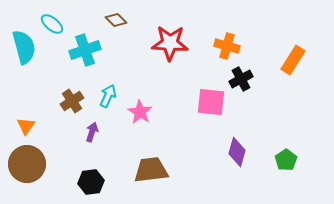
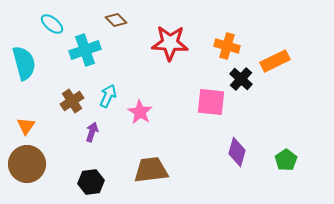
cyan semicircle: moved 16 px down
orange rectangle: moved 18 px left, 1 px down; rotated 32 degrees clockwise
black cross: rotated 20 degrees counterclockwise
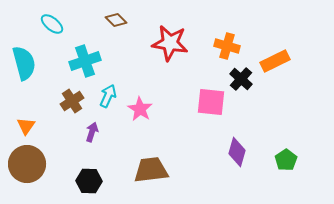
red star: rotated 6 degrees clockwise
cyan cross: moved 11 px down
pink star: moved 3 px up
black hexagon: moved 2 px left, 1 px up; rotated 10 degrees clockwise
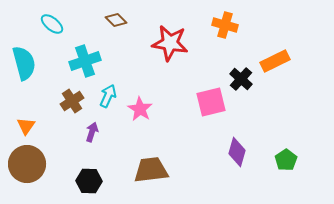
orange cross: moved 2 px left, 21 px up
pink square: rotated 20 degrees counterclockwise
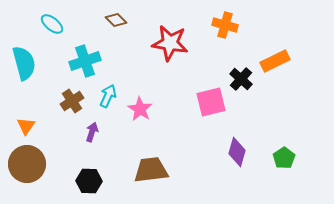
green pentagon: moved 2 px left, 2 px up
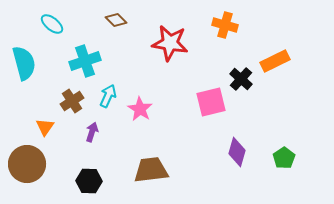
orange triangle: moved 19 px right, 1 px down
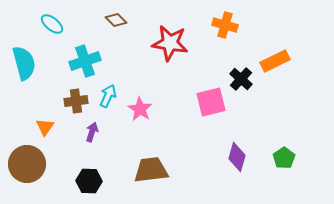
brown cross: moved 4 px right; rotated 25 degrees clockwise
purple diamond: moved 5 px down
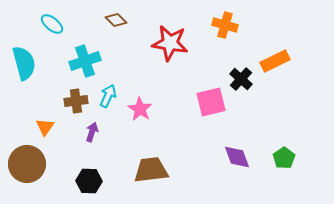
purple diamond: rotated 36 degrees counterclockwise
